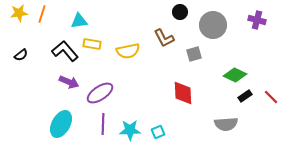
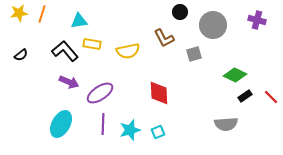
red diamond: moved 24 px left
cyan star: rotated 15 degrees counterclockwise
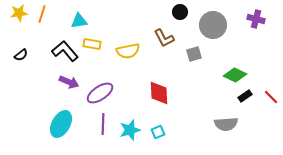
purple cross: moved 1 px left, 1 px up
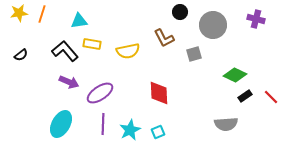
cyan star: rotated 10 degrees counterclockwise
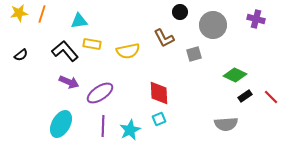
purple line: moved 2 px down
cyan square: moved 1 px right, 13 px up
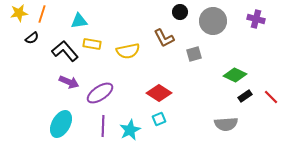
gray circle: moved 4 px up
black semicircle: moved 11 px right, 17 px up
red diamond: rotated 55 degrees counterclockwise
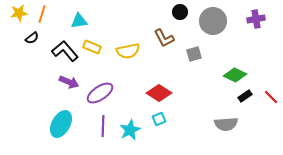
purple cross: rotated 24 degrees counterclockwise
yellow rectangle: moved 3 px down; rotated 12 degrees clockwise
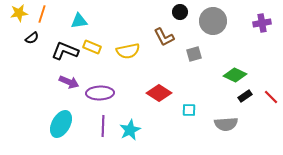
purple cross: moved 6 px right, 4 px down
brown L-shape: moved 1 px up
black L-shape: rotated 28 degrees counterclockwise
purple ellipse: rotated 32 degrees clockwise
cyan square: moved 30 px right, 9 px up; rotated 24 degrees clockwise
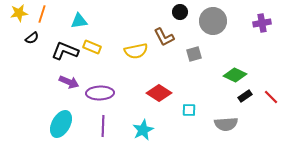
yellow semicircle: moved 8 px right
cyan star: moved 13 px right
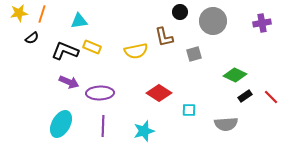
brown L-shape: rotated 15 degrees clockwise
cyan star: moved 1 px right, 1 px down; rotated 10 degrees clockwise
